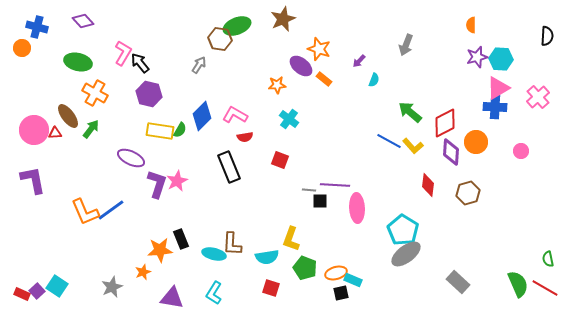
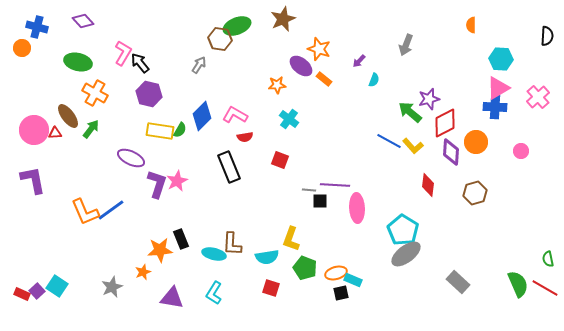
purple star at (477, 57): moved 48 px left, 42 px down
brown hexagon at (468, 193): moved 7 px right
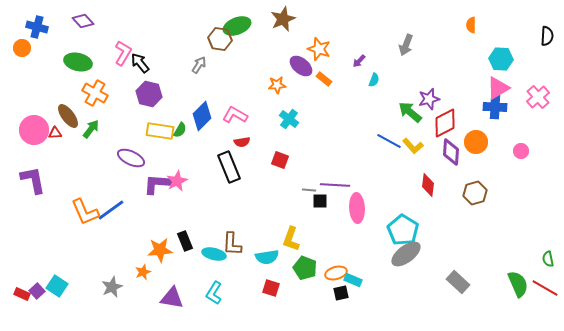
red semicircle at (245, 137): moved 3 px left, 5 px down
purple L-shape at (157, 184): rotated 104 degrees counterclockwise
black rectangle at (181, 239): moved 4 px right, 2 px down
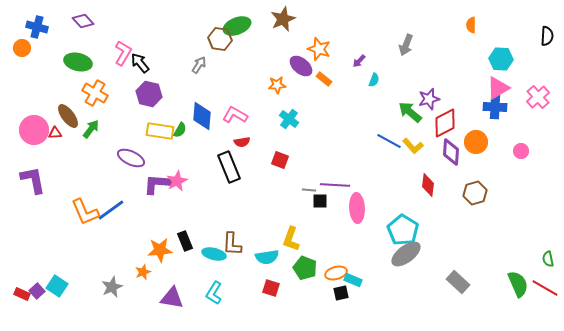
blue diamond at (202, 116): rotated 40 degrees counterclockwise
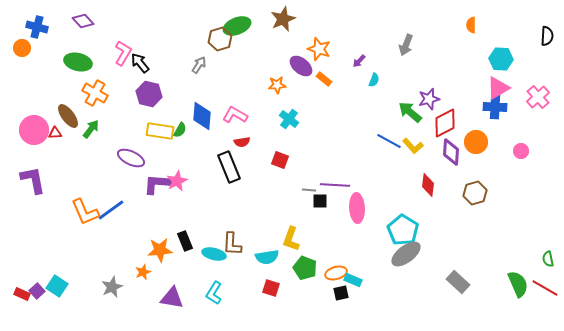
brown hexagon at (220, 39): rotated 25 degrees counterclockwise
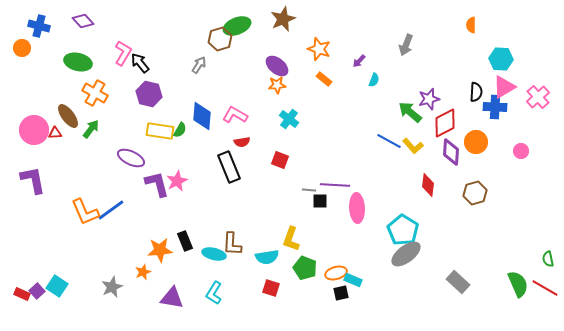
blue cross at (37, 27): moved 2 px right, 1 px up
black semicircle at (547, 36): moved 71 px left, 56 px down
purple ellipse at (301, 66): moved 24 px left
pink triangle at (498, 88): moved 6 px right, 1 px up
purple L-shape at (157, 184): rotated 72 degrees clockwise
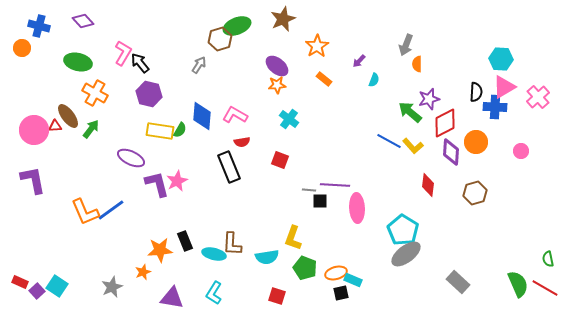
orange semicircle at (471, 25): moved 54 px left, 39 px down
orange star at (319, 49): moved 2 px left, 3 px up; rotated 20 degrees clockwise
red triangle at (55, 133): moved 7 px up
yellow L-shape at (291, 239): moved 2 px right, 1 px up
red square at (271, 288): moved 6 px right, 8 px down
red rectangle at (22, 294): moved 2 px left, 12 px up
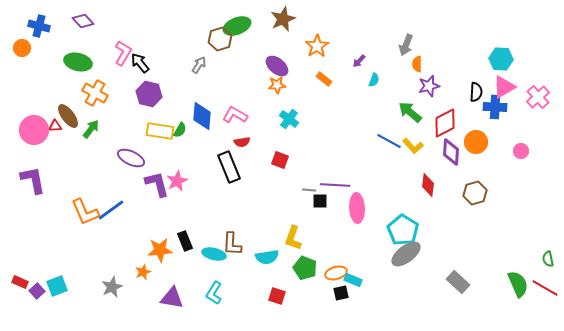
purple star at (429, 99): moved 13 px up
cyan square at (57, 286): rotated 35 degrees clockwise
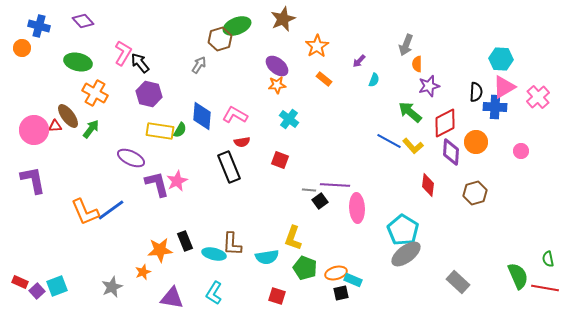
black square at (320, 201): rotated 35 degrees counterclockwise
green semicircle at (518, 284): moved 8 px up
red line at (545, 288): rotated 20 degrees counterclockwise
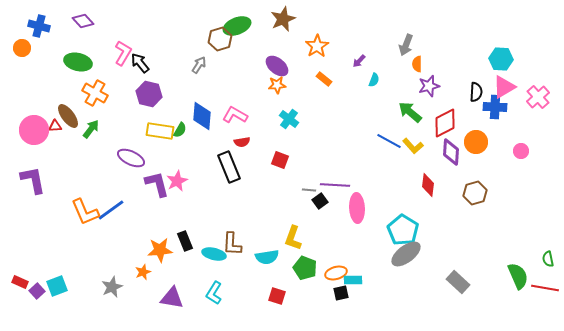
cyan rectangle at (353, 280): rotated 24 degrees counterclockwise
